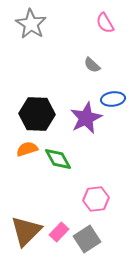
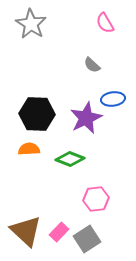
orange semicircle: moved 2 px right; rotated 15 degrees clockwise
green diamond: moved 12 px right; rotated 40 degrees counterclockwise
brown triangle: rotated 32 degrees counterclockwise
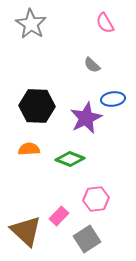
black hexagon: moved 8 px up
pink rectangle: moved 16 px up
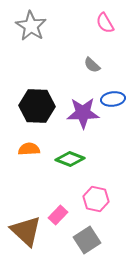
gray star: moved 2 px down
purple star: moved 3 px left, 5 px up; rotated 24 degrees clockwise
pink hexagon: rotated 20 degrees clockwise
pink rectangle: moved 1 px left, 1 px up
gray square: moved 1 px down
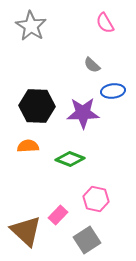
blue ellipse: moved 8 px up
orange semicircle: moved 1 px left, 3 px up
